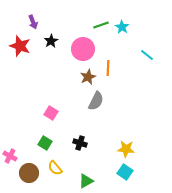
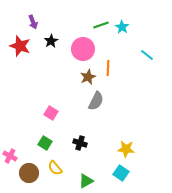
cyan square: moved 4 px left, 1 px down
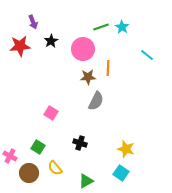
green line: moved 2 px down
red star: rotated 25 degrees counterclockwise
brown star: rotated 21 degrees clockwise
green square: moved 7 px left, 4 px down
yellow star: rotated 12 degrees clockwise
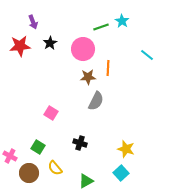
cyan star: moved 6 px up
black star: moved 1 px left, 2 px down
cyan square: rotated 14 degrees clockwise
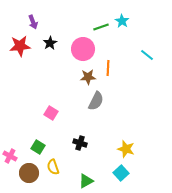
yellow semicircle: moved 2 px left, 1 px up; rotated 21 degrees clockwise
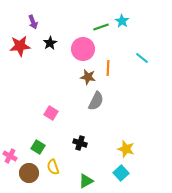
cyan line: moved 5 px left, 3 px down
brown star: rotated 14 degrees clockwise
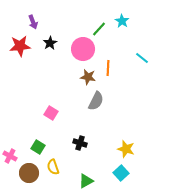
green line: moved 2 px left, 2 px down; rotated 28 degrees counterclockwise
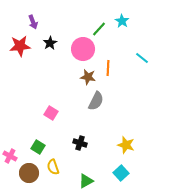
yellow star: moved 4 px up
